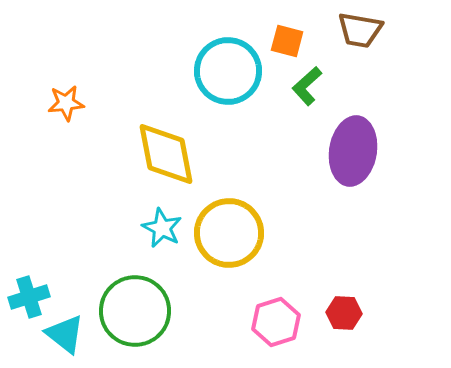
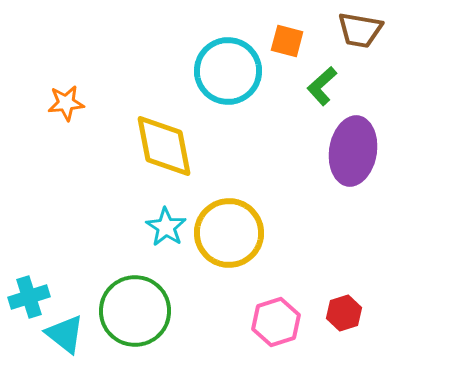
green L-shape: moved 15 px right
yellow diamond: moved 2 px left, 8 px up
cyan star: moved 4 px right, 1 px up; rotated 6 degrees clockwise
red hexagon: rotated 20 degrees counterclockwise
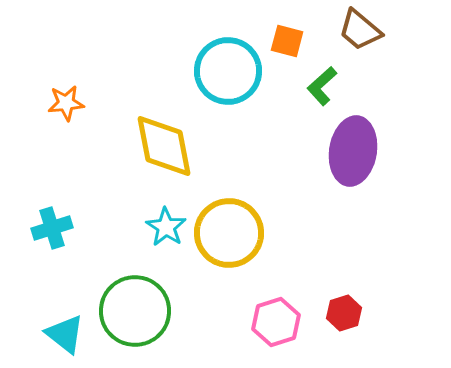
brown trapezoid: rotated 30 degrees clockwise
cyan cross: moved 23 px right, 69 px up
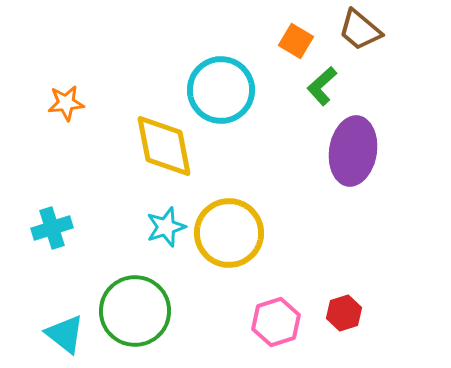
orange square: moved 9 px right; rotated 16 degrees clockwise
cyan circle: moved 7 px left, 19 px down
cyan star: rotated 21 degrees clockwise
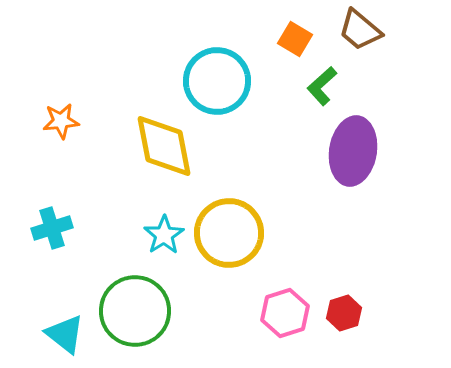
orange square: moved 1 px left, 2 px up
cyan circle: moved 4 px left, 9 px up
orange star: moved 5 px left, 18 px down
cyan star: moved 2 px left, 8 px down; rotated 15 degrees counterclockwise
pink hexagon: moved 9 px right, 9 px up
